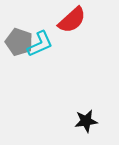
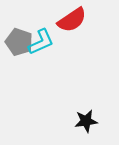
red semicircle: rotated 8 degrees clockwise
cyan L-shape: moved 1 px right, 2 px up
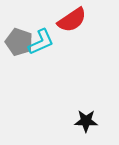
black star: rotated 10 degrees clockwise
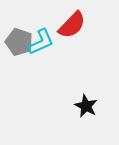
red semicircle: moved 5 px down; rotated 12 degrees counterclockwise
black star: moved 15 px up; rotated 25 degrees clockwise
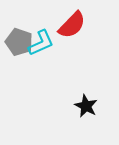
cyan L-shape: moved 1 px down
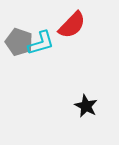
cyan L-shape: rotated 8 degrees clockwise
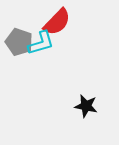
red semicircle: moved 15 px left, 3 px up
black star: rotated 15 degrees counterclockwise
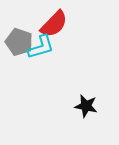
red semicircle: moved 3 px left, 2 px down
cyan L-shape: moved 4 px down
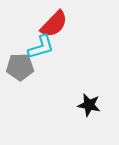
gray pentagon: moved 1 px right, 25 px down; rotated 20 degrees counterclockwise
black star: moved 3 px right, 1 px up
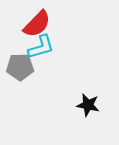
red semicircle: moved 17 px left
black star: moved 1 px left
